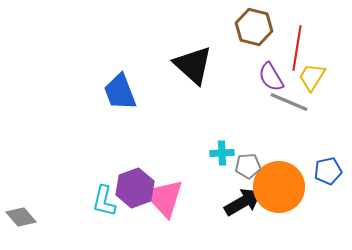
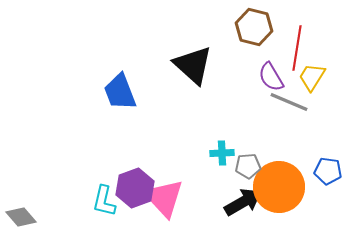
blue pentagon: rotated 20 degrees clockwise
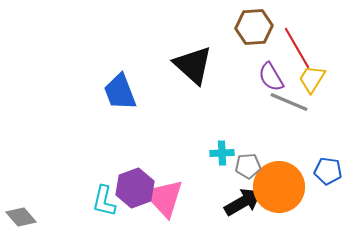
brown hexagon: rotated 18 degrees counterclockwise
red line: rotated 39 degrees counterclockwise
yellow trapezoid: moved 2 px down
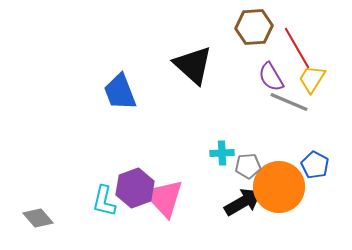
blue pentagon: moved 13 px left, 6 px up; rotated 20 degrees clockwise
gray diamond: moved 17 px right, 1 px down
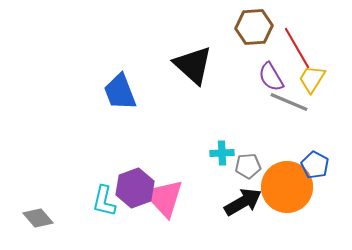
orange circle: moved 8 px right
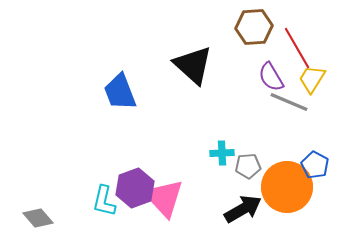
black arrow: moved 7 px down
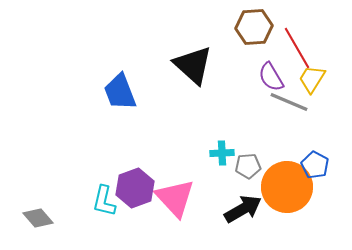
pink triangle: moved 11 px right
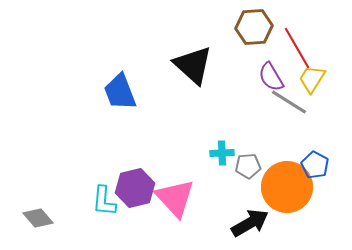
gray line: rotated 9 degrees clockwise
purple hexagon: rotated 6 degrees clockwise
cyan L-shape: rotated 8 degrees counterclockwise
black arrow: moved 7 px right, 14 px down
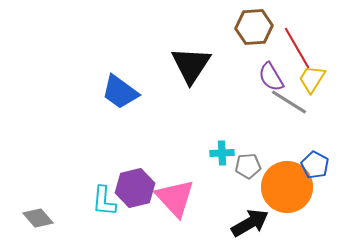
black triangle: moved 2 px left; rotated 21 degrees clockwise
blue trapezoid: rotated 33 degrees counterclockwise
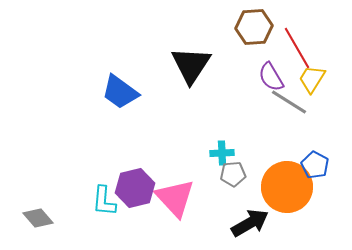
gray pentagon: moved 15 px left, 8 px down
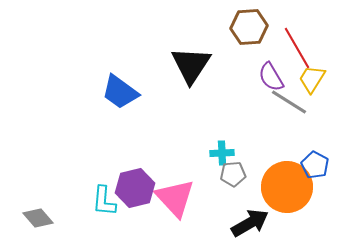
brown hexagon: moved 5 px left
